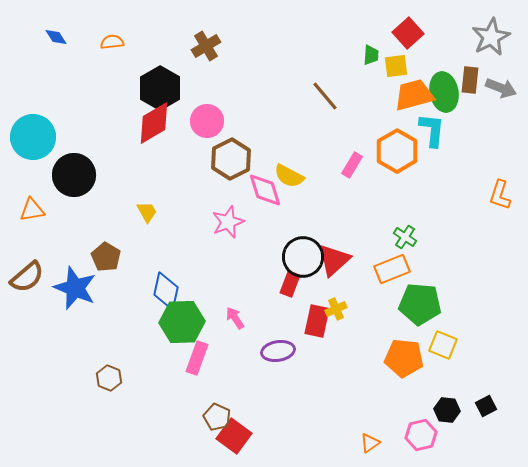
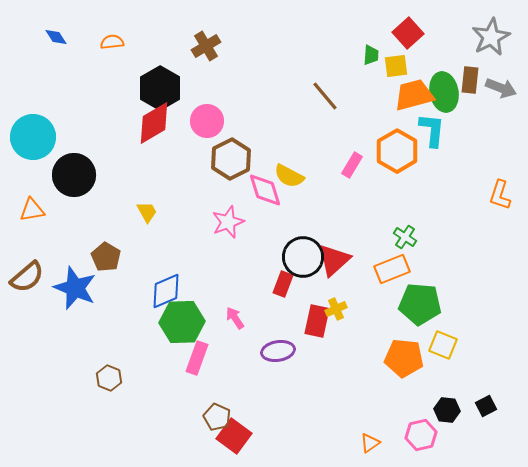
red rectangle at (290, 284): moved 7 px left
blue diamond at (166, 291): rotated 54 degrees clockwise
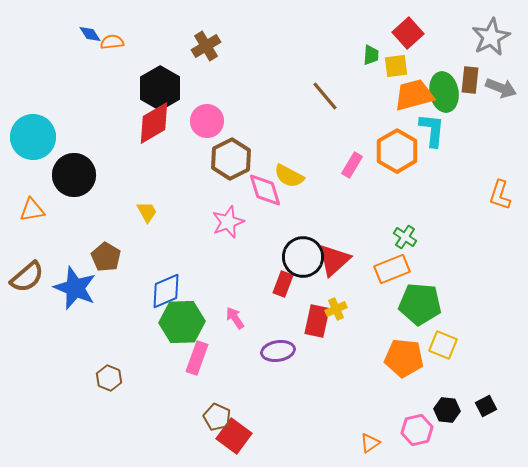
blue diamond at (56, 37): moved 34 px right, 3 px up
pink hexagon at (421, 435): moved 4 px left, 5 px up
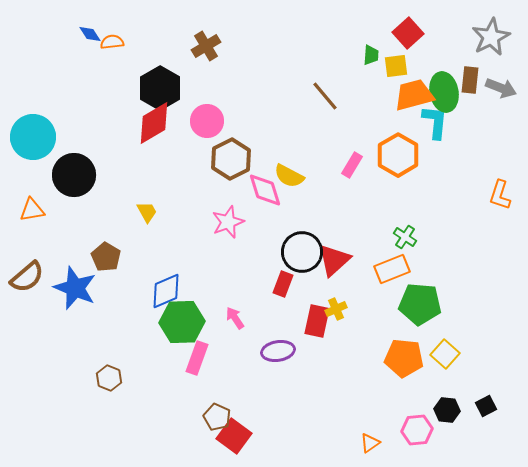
cyan L-shape at (432, 130): moved 3 px right, 8 px up
orange hexagon at (397, 151): moved 1 px right, 4 px down
black circle at (303, 257): moved 1 px left, 5 px up
yellow square at (443, 345): moved 2 px right, 9 px down; rotated 20 degrees clockwise
pink hexagon at (417, 430): rotated 8 degrees clockwise
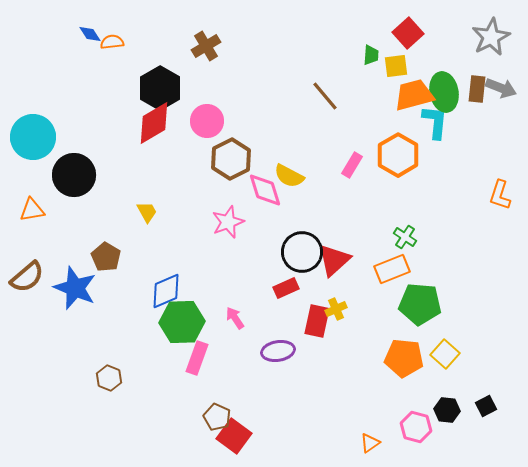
brown rectangle at (470, 80): moved 7 px right, 9 px down
red rectangle at (283, 284): moved 3 px right, 4 px down; rotated 45 degrees clockwise
pink hexagon at (417, 430): moved 1 px left, 3 px up; rotated 20 degrees clockwise
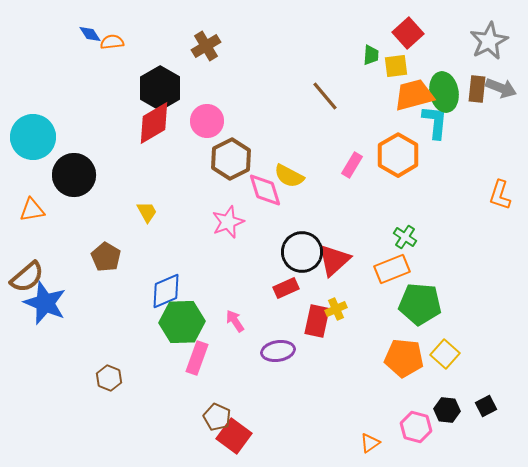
gray star at (491, 37): moved 2 px left, 4 px down
blue star at (75, 288): moved 30 px left, 15 px down
pink arrow at (235, 318): moved 3 px down
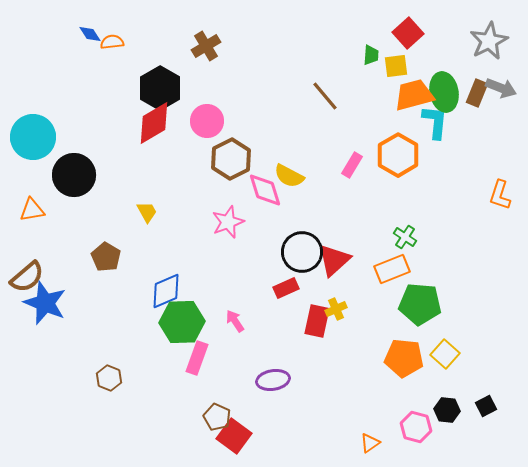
brown rectangle at (477, 89): moved 4 px down; rotated 16 degrees clockwise
purple ellipse at (278, 351): moved 5 px left, 29 px down
